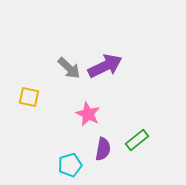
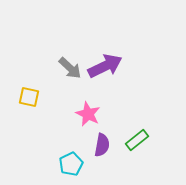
gray arrow: moved 1 px right
purple semicircle: moved 1 px left, 4 px up
cyan pentagon: moved 1 px right, 1 px up; rotated 10 degrees counterclockwise
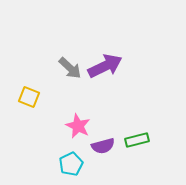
yellow square: rotated 10 degrees clockwise
pink star: moved 10 px left, 12 px down
green rectangle: rotated 25 degrees clockwise
purple semicircle: moved 1 px right, 1 px down; rotated 65 degrees clockwise
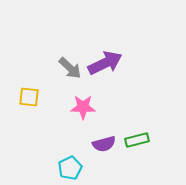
purple arrow: moved 3 px up
yellow square: rotated 15 degrees counterclockwise
pink star: moved 5 px right, 19 px up; rotated 25 degrees counterclockwise
purple semicircle: moved 1 px right, 2 px up
cyan pentagon: moved 1 px left, 4 px down
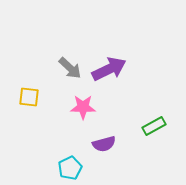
purple arrow: moved 4 px right, 6 px down
green rectangle: moved 17 px right, 14 px up; rotated 15 degrees counterclockwise
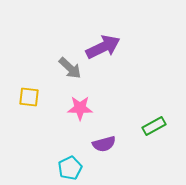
purple arrow: moved 6 px left, 22 px up
pink star: moved 3 px left, 1 px down
